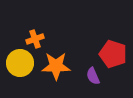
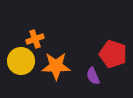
yellow circle: moved 1 px right, 2 px up
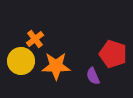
orange cross: rotated 18 degrees counterclockwise
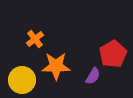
red pentagon: rotated 24 degrees clockwise
yellow circle: moved 1 px right, 19 px down
purple semicircle: rotated 126 degrees counterclockwise
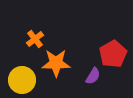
orange star: moved 3 px up
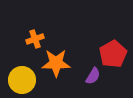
orange cross: rotated 18 degrees clockwise
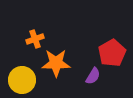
red pentagon: moved 1 px left, 1 px up
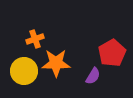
yellow circle: moved 2 px right, 9 px up
